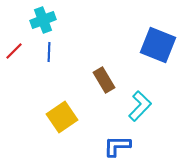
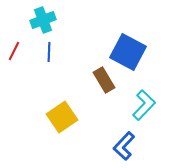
blue square: moved 30 px left, 7 px down; rotated 6 degrees clockwise
red line: rotated 18 degrees counterclockwise
cyan L-shape: moved 4 px right, 1 px up
blue L-shape: moved 7 px right; rotated 48 degrees counterclockwise
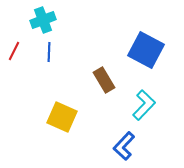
blue square: moved 18 px right, 2 px up
yellow square: rotated 32 degrees counterclockwise
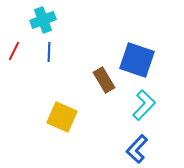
blue square: moved 9 px left, 10 px down; rotated 9 degrees counterclockwise
blue L-shape: moved 13 px right, 3 px down
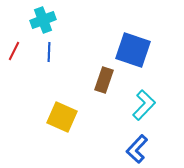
blue square: moved 4 px left, 10 px up
brown rectangle: rotated 50 degrees clockwise
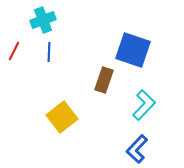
yellow square: rotated 28 degrees clockwise
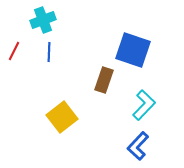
blue L-shape: moved 1 px right, 3 px up
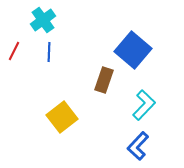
cyan cross: rotated 15 degrees counterclockwise
blue square: rotated 21 degrees clockwise
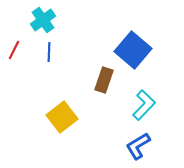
red line: moved 1 px up
blue L-shape: rotated 16 degrees clockwise
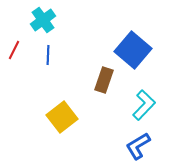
blue line: moved 1 px left, 3 px down
